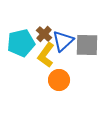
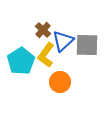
brown cross: moved 1 px left, 4 px up
cyan pentagon: moved 18 px down; rotated 20 degrees counterclockwise
orange circle: moved 1 px right, 2 px down
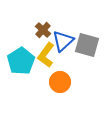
gray square: rotated 15 degrees clockwise
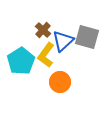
gray square: moved 8 px up
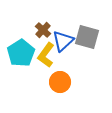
cyan pentagon: moved 8 px up
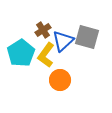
brown cross: rotated 14 degrees clockwise
orange circle: moved 2 px up
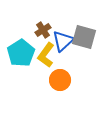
gray square: moved 3 px left
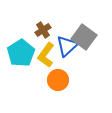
gray square: rotated 20 degrees clockwise
blue triangle: moved 4 px right, 5 px down
orange circle: moved 2 px left
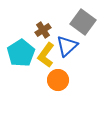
gray square: moved 1 px left, 15 px up
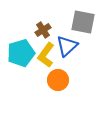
gray square: rotated 25 degrees counterclockwise
cyan pentagon: rotated 16 degrees clockwise
